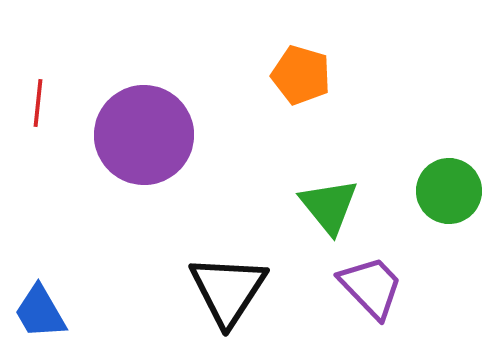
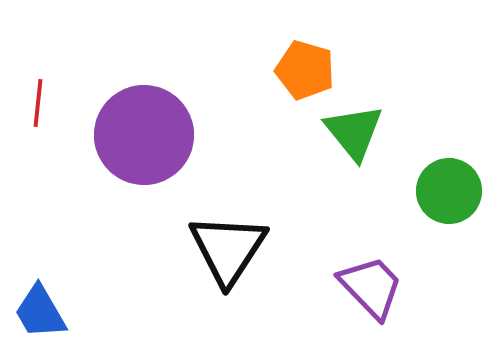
orange pentagon: moved 4 px right, 5 px up
green triangle: moved 25 px right, 74 px up
black triangle: moved 41 px up
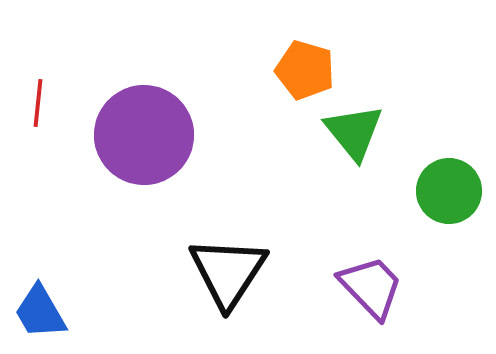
black triangle: moved 23 px down
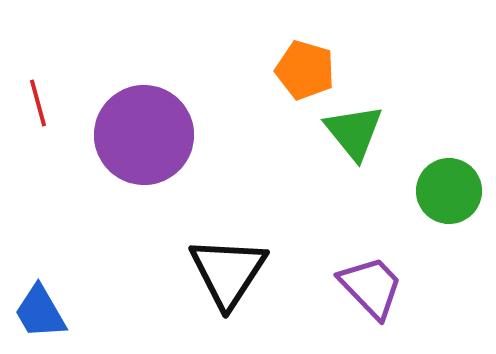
red line: rotated 21 degrees counterclockwise
